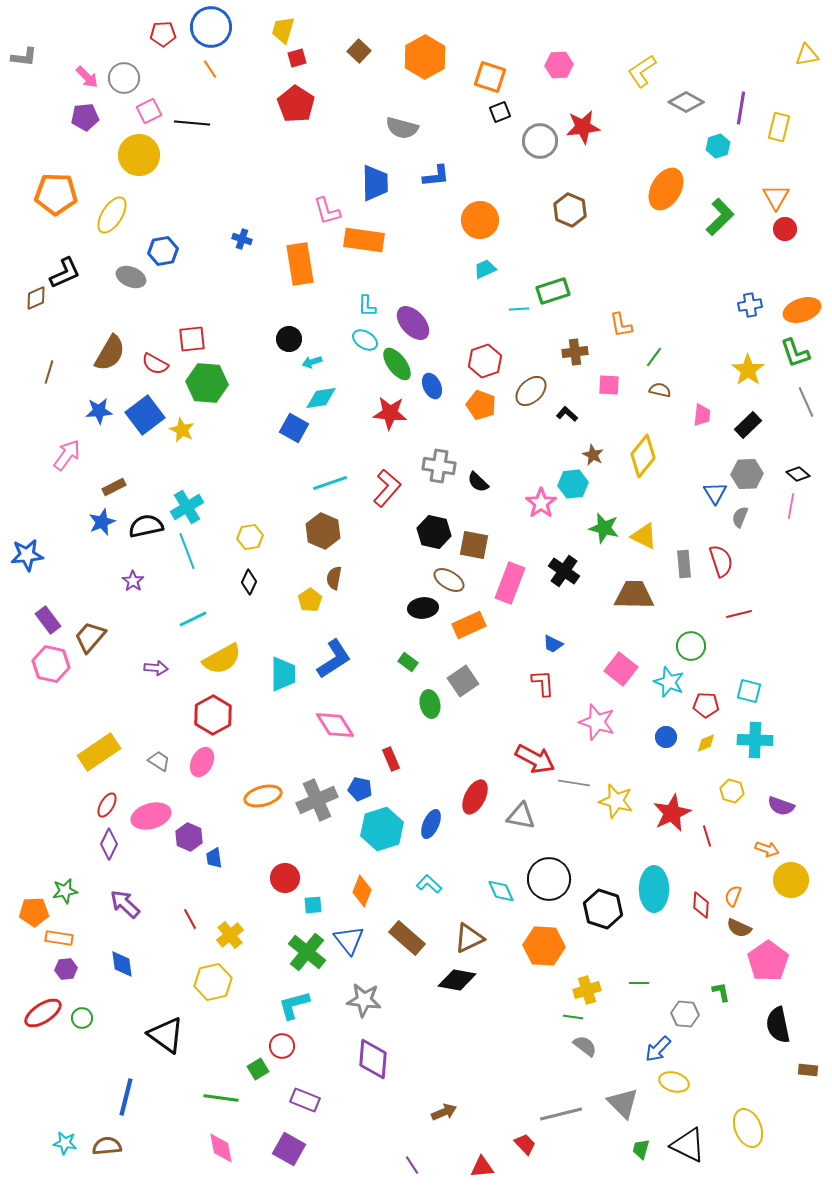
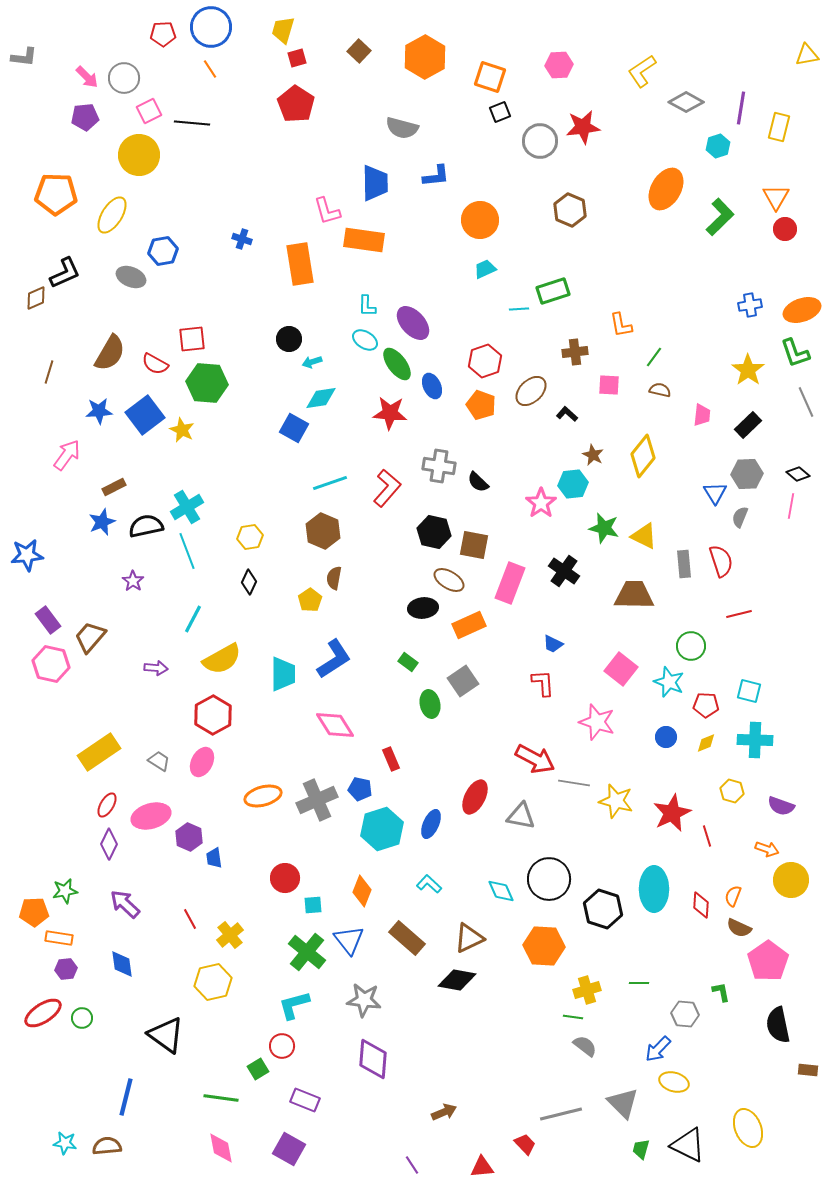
cyan line at (193, 619): rotated 36 degrees counterclockwise
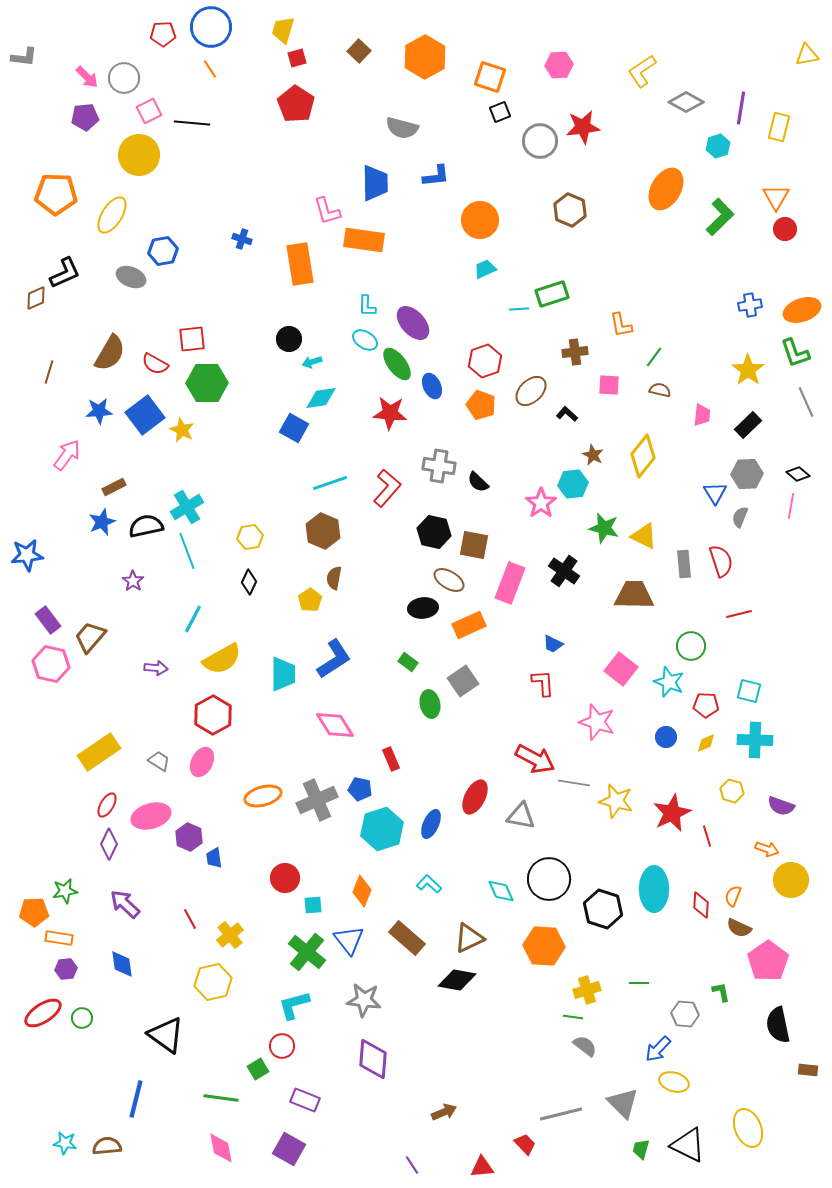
green rectangle at (553, 291): moved 1 px left, 3 px down
green hexagon at (207, 383): rotated 6 degrees counterclockwise
blue line at (126, 1097): moved 10 px right, 2 px down
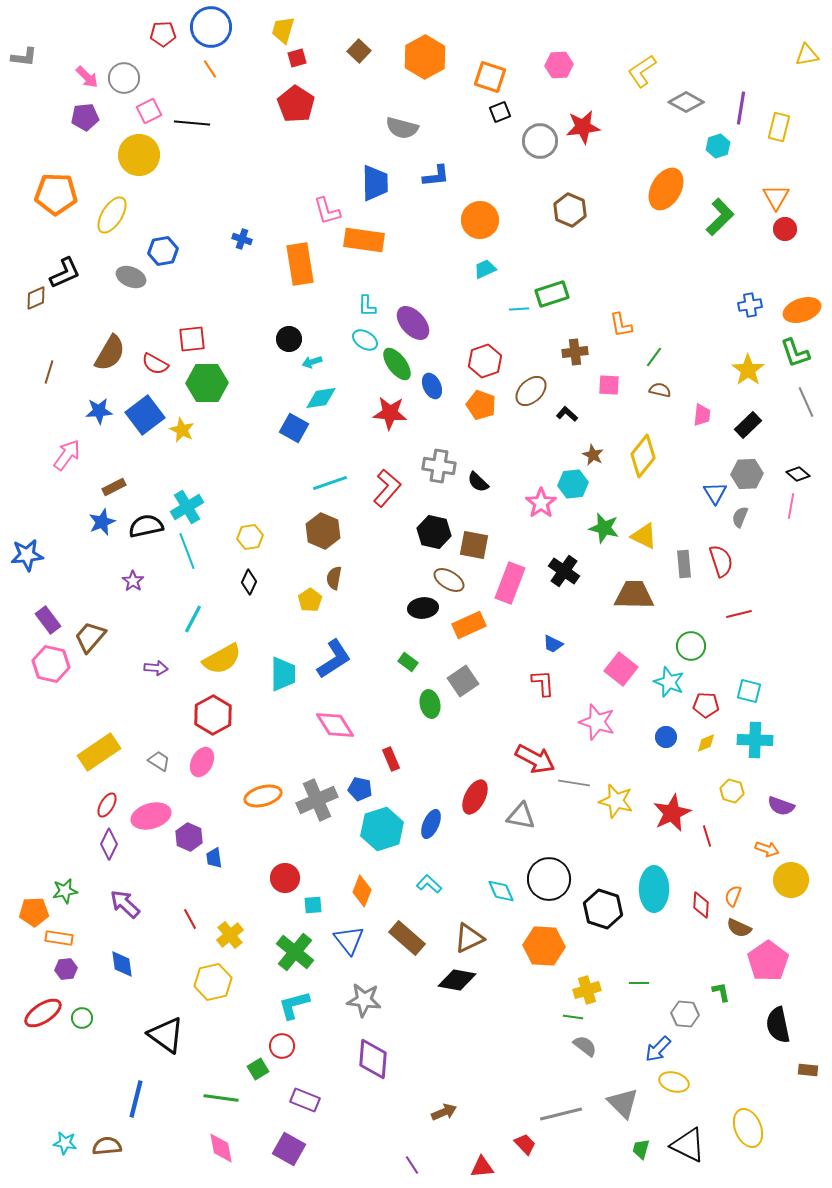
green cross at (307, 952): moved 12 px left
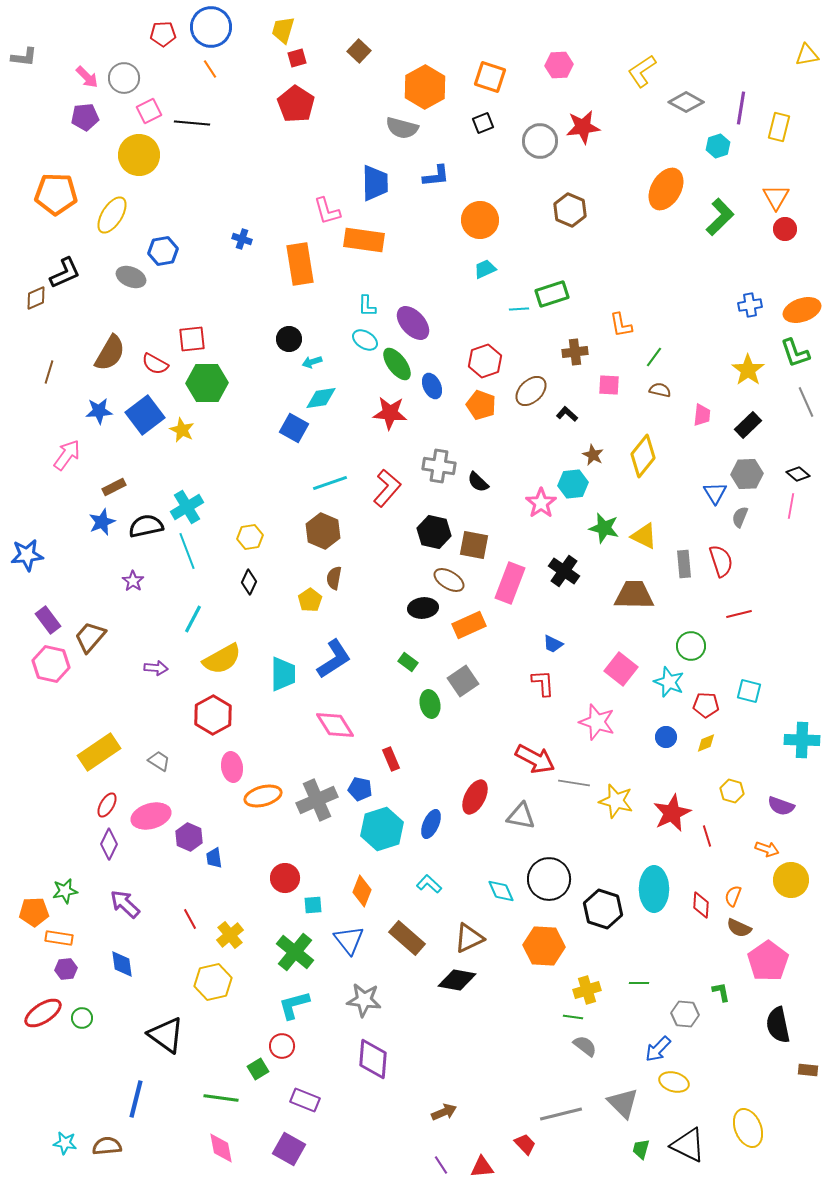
orange hexagon at (425, 57): moved 30 px down
black square at (500, 112): moved 17 px left, 11 px down
cyan cross at (755, 740): moved 47 px right
pink ellipse at (202, 762): moved 30 px right, 5 px down; rotated 36 degrees counterclockwise
purple line at (412, 1165): moved 29 px right
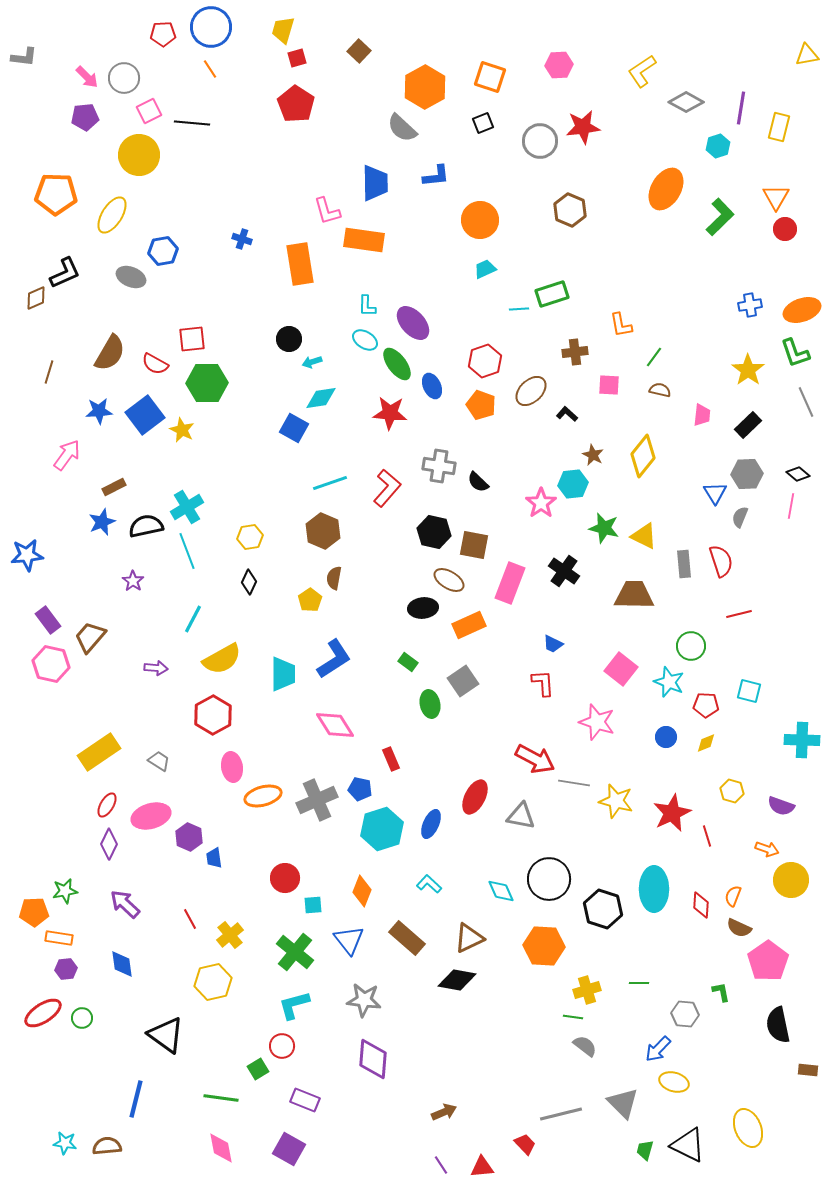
gray semicircle at (402, 128): rotated 28 degrees clockwise
green trapezoid at (641, 1149): moved 4 px right, 1 px down
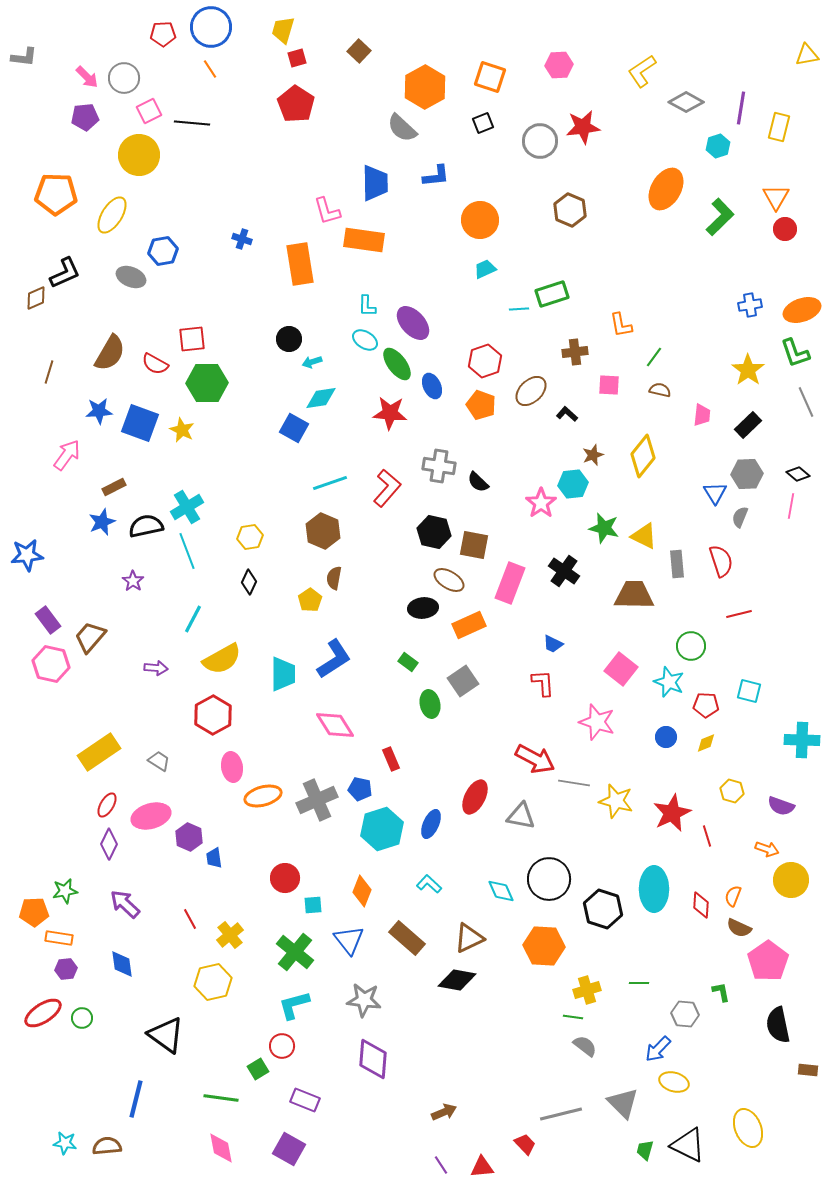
blue square at (145, 415): moved 5 px left, 8 px down; rotated 33 degrees counterclockwise
brown star at (593, 455): rotated 25 degrees clockwise
gray rectangle at (684, 564): moved 7 px left
